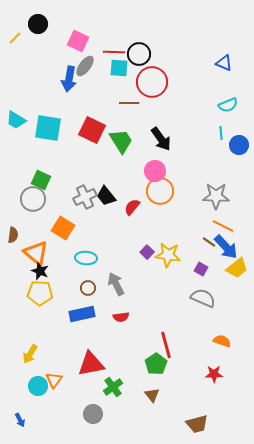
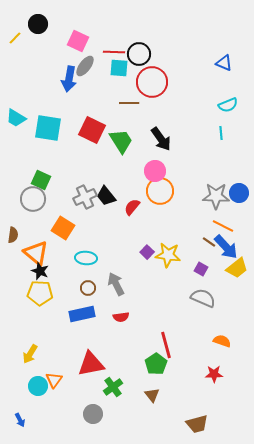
cyan trapezoid at (16, 120): moved 2 px up
blue circle at (239, 145): moved 48 px down
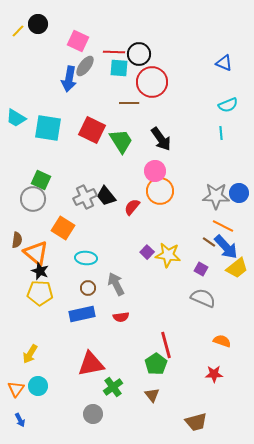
yellow line at (15, 38): moved 3 px right, 7 px up
brown semicircle at (13, 235): moved 4 px right, 5 px down
orange triangle at (54, 380): moved 38 px left, 9 px down
brown trapezoid at (197, 424): moved 1 px left, 2 px up
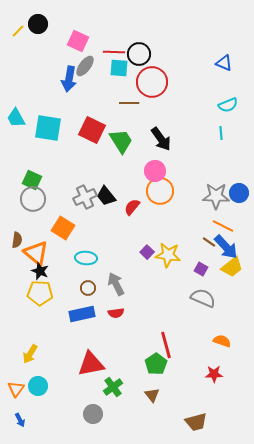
cyan trapezoid at (16, 118): rotated 30 degrees clockwise
green square at (41, 180): moved 9 px left
yellow trapezoid at (237, 268): moved 5 px left, 1 px up
red semicircle at (121, 317): moved 5 px left, 4 px up
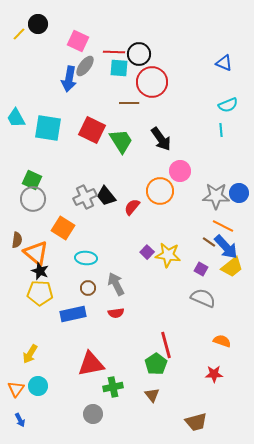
yellow line at (18, 31): moved 1 px right, 3 px down
cyan line at (221, 133): moved 3 px up
pink circle at (155, 171): moved 25 px right
blue rectangle at (82, 314): moved 9 px left
green cross at (113, 387): rotated 24 degrees clockwise
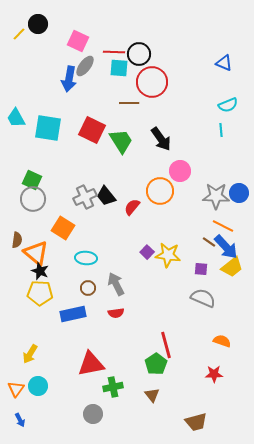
purple square at (201, 269): rotated 24 degrees counterclockwise
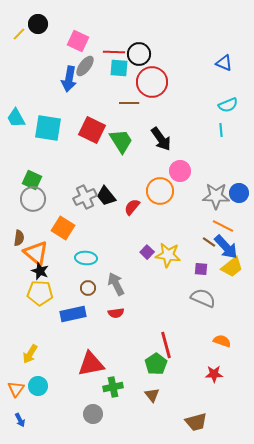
brown semicircle at (17, 240): moved 2 px right, 2 px up
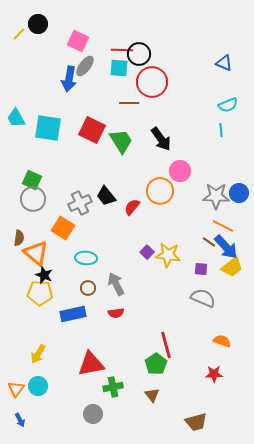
red line at (114, 52): moved 8 px right, 2 px up
gray cross at (85, 197): moved 5 px left, 6 px down
black star at (40, 271): moved 4 px right, 4 px down
yellow arrow at (30, 354): moved 8 px right
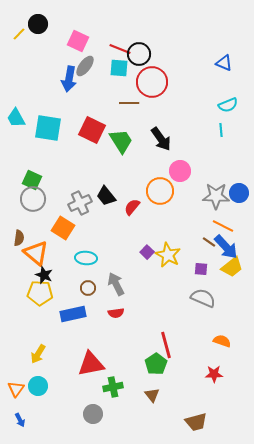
red line at (122, 50): moved 2 px left, 1 px up; rotated 20 degrees clockwise
yellow star at (168, 255): rotated 20 degrees clockwise
